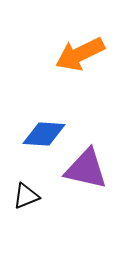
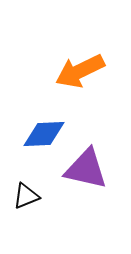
orange arrow: moved 17 px down
blue diamond: rotated 6 degrees counterclockwise
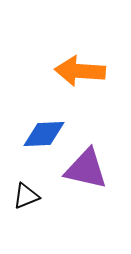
orange arrow: rotated 30 degrees clockwise
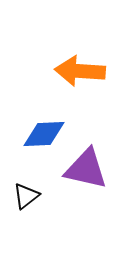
black triangle: rotated 16 degrees counterclockwise
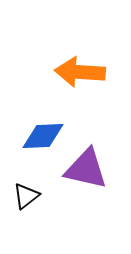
orange arrow: moved 1 px down
blue diamond: moved 1 px left, 2 px down
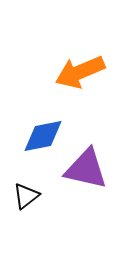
orange arrow: rotated 27 degrees counterclockwise
blue diamond: rotated 9 degrees counterclockwise
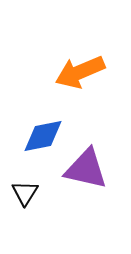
black triangle: moved 1 px left, 3 px up; rotated 20 degrees counterclockwise
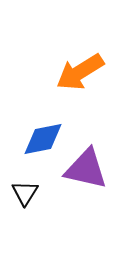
orange arrow: rotated 9 degrees counterclockwise
blue diamond: moved 3 px down
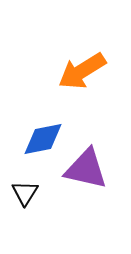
orange arrow: moved 2 px right, 1 px up
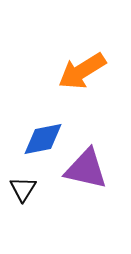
black triangle: moved 2 px left, 4 px up
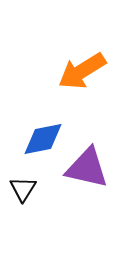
purple triangle: moved 1 px right, 1 px up
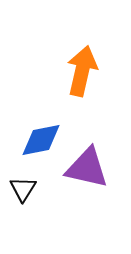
orange arrow: rotated 135 degrees clockwise
blue diamond: moved 2 px left, 1 px down
